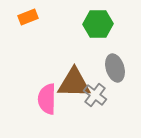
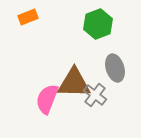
green hexagon: rotated 20 degrees counterclockwise
pink semicircle: rotated 20 degrees clockwise
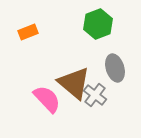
orange rectangle: moved 15 px down
brown triangle: rotated 39 degrees clockwise
pink semicircle: rotated 116 degrees clockwise
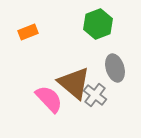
pink semicircle: moved 2 px right
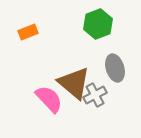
gray cross: rotated 25 degrees clockwise
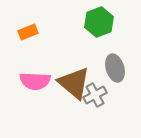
green hexagon: moved 1 px right, 2 px up
pink semicircle: moved 14 px left, 18 px up; rotated 136 degrees clockwise
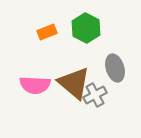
green hexagon: moved 13 px left, 6 px down; rotated 12 degrees counterclockwise
orange rectangle: moved 19 px right
pink semicircle: moved 4 px down
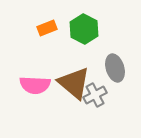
green hexagon: moved 2 px left, 1 px down
orange rectangle: moved 4 px up
